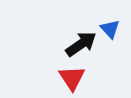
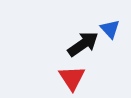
black arrow: moved 2 px right
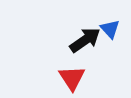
black arrow: moved 2 px right, 4 px up
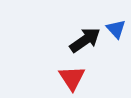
blue triangle: moved 6 px right
